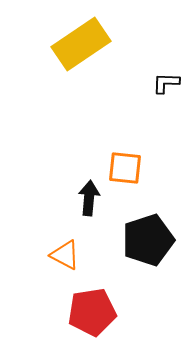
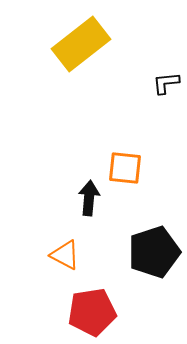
yellow rectangle: rotated 4 degrees counterclockwise
black L-shape: rotated 8 degrees counterclockwise
black pentagon: moved 6 px right, 12 px down
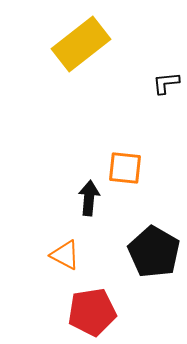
black pentagon: rotated 24 degrees counterclockwise
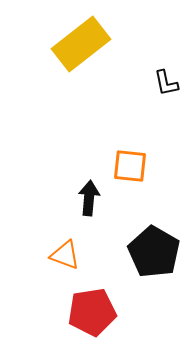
black L-shape: rotated 96 degrees counterclockwise
orange square: moved 5 px right, 2 px up
orange triangle: rotated 8 degrees counterclockwise
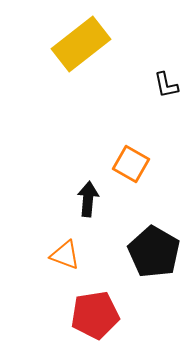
black L-shape: moved 2 px down
orange square: moved 1 px right, 2 px up; rotated 24 degrees clockwise
black arrow: moved 1 px left, 1 px down
red pentagon: moved 3 px right, 3 px down
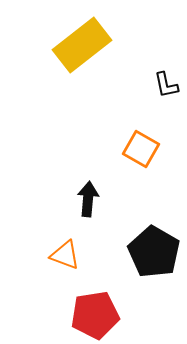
yellow rectangle: moved 1 px right, 1 px down
orange square: moved 10 px right, 15 px up
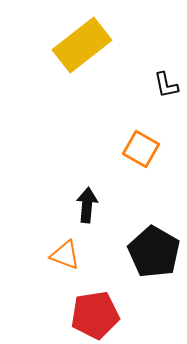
black arrow: moved 1 px left, 6 px down
